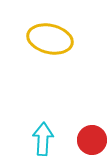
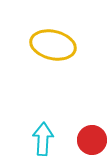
yellow ellipse: moved 3 px right, 6 px down
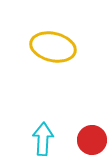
yellow ellipse: moved 2 px down
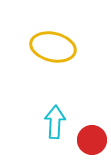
cyan arrow: moved 12 px right, 17 px up
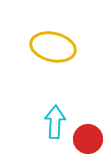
red circle: moved 4 px left, 1 px up
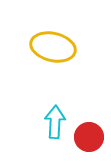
red circle: moved 1 px right, 2 px up
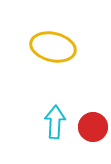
red circle: moved 4 px right, 10 px up
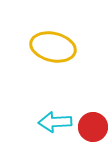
cyan arrow: rotated 96 degrees counterclockwise
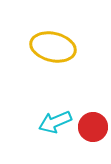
cyan arrow: rotated 20 degrees counterclockwise
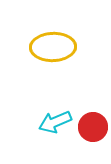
yellow ellipse: rotated 15 degrees counterclockwise
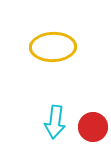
cyan arrow: rotated 60 degrees counterclockwise
